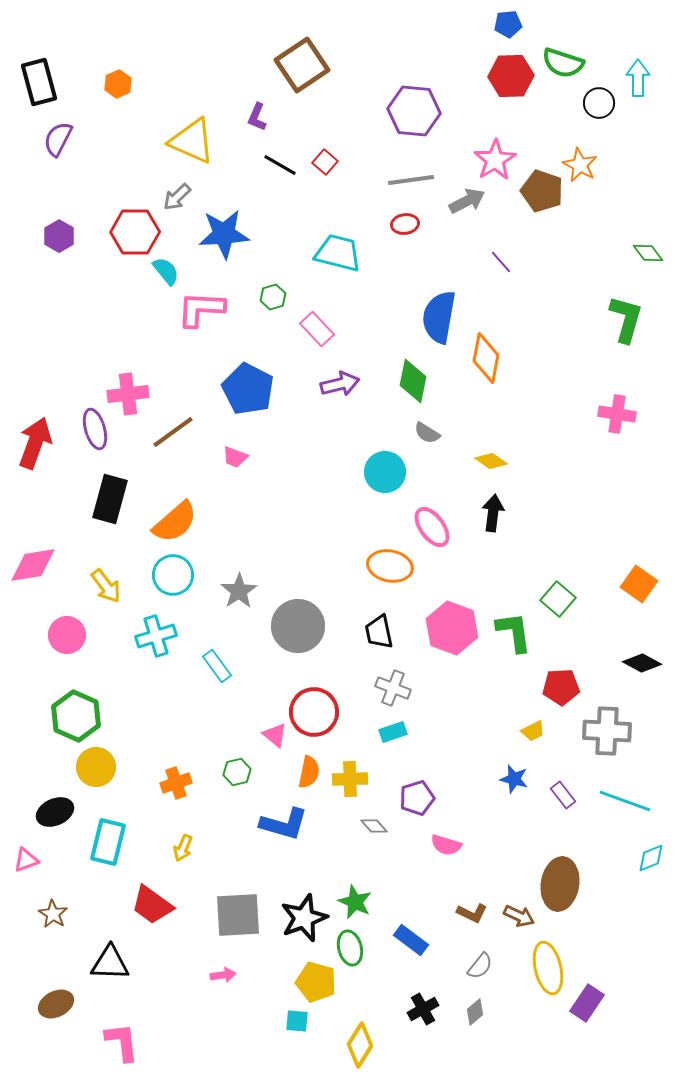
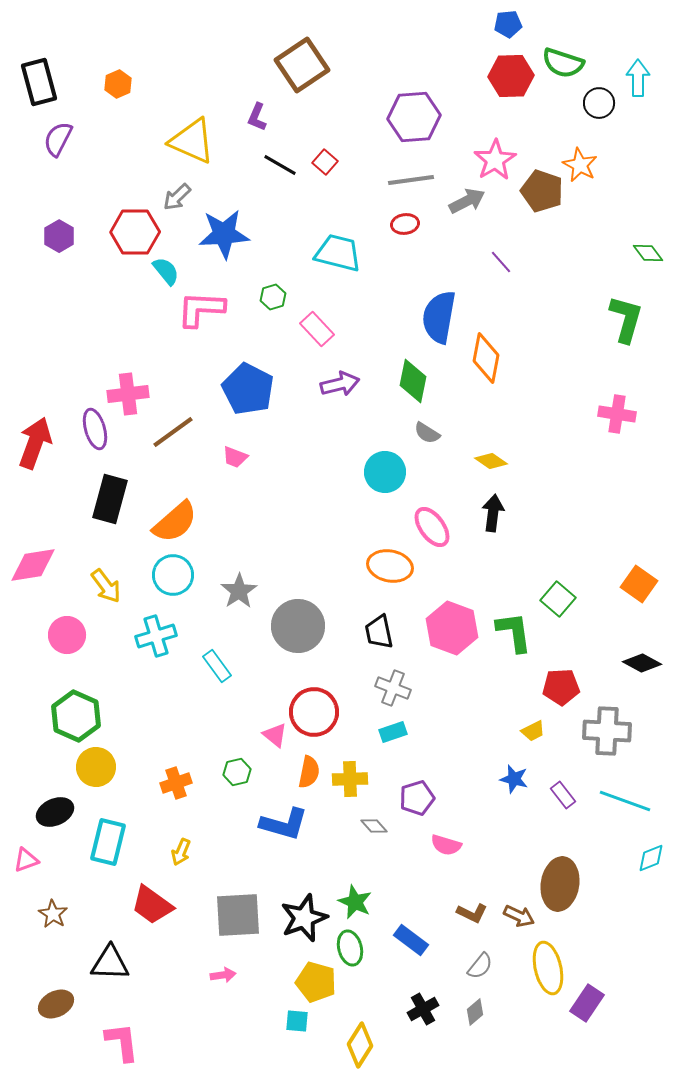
purple hexagon at (414, 111): moved 6 px down; rotated 9 degrees counterclockwise
yellow arrow at (183, 848): moved 2 px left, 4 px down
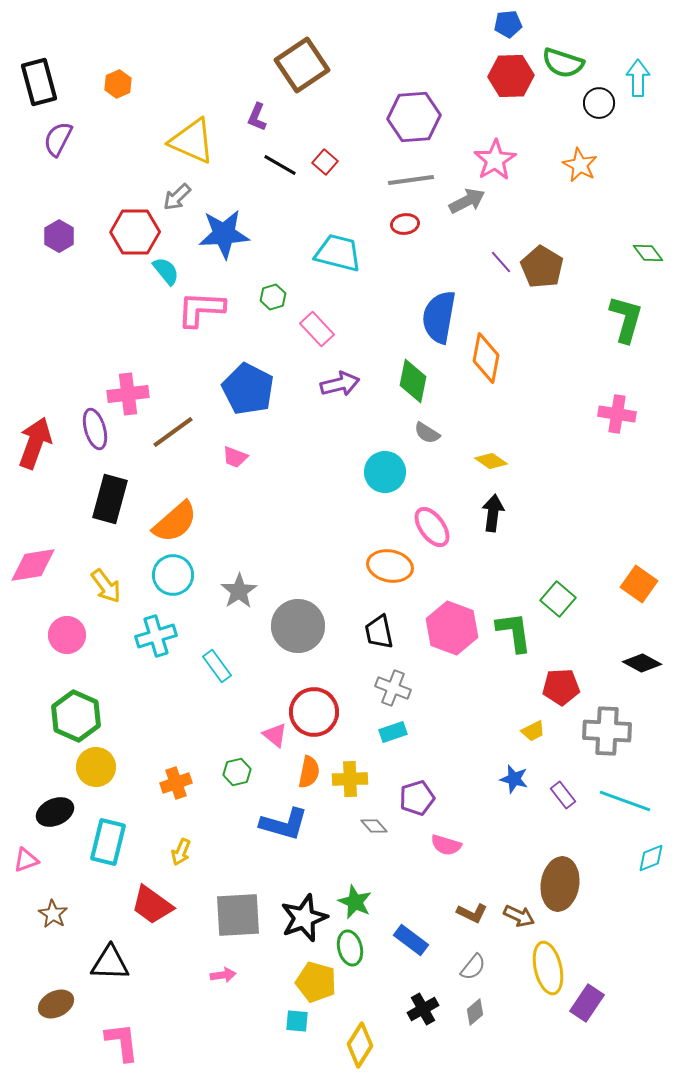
brown pentagon at (542, 191): moved 76 px down; rotated 12 degrees clockwise
gray semicircle at (480, 966): moved 7 px left, 1 px down
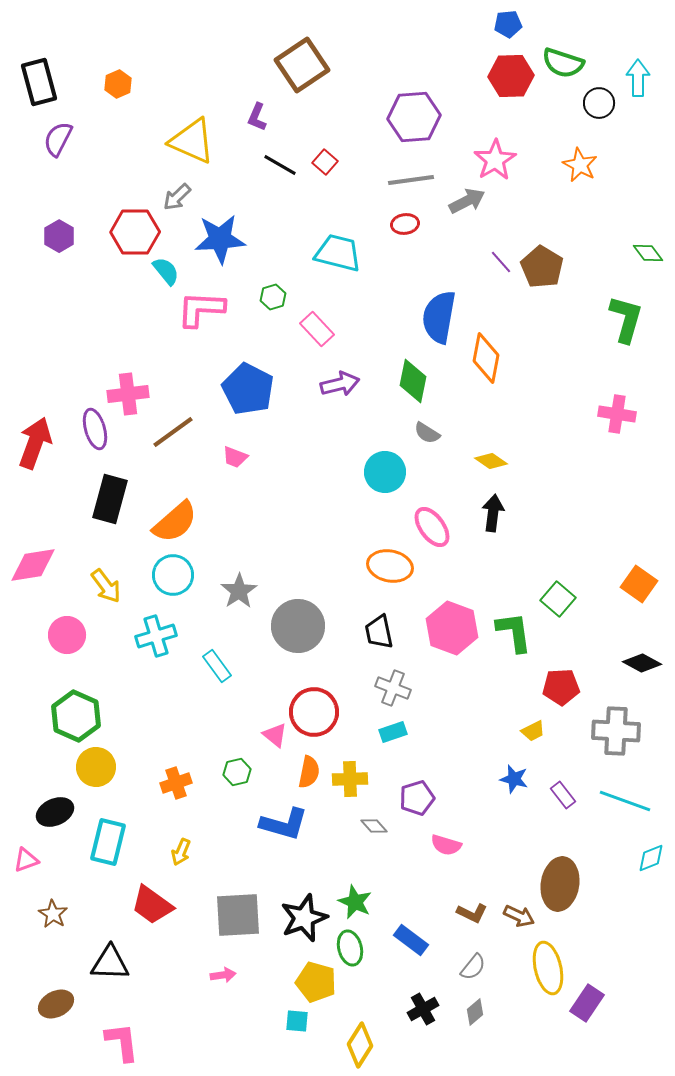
blue star at (224, 234): moved 4 px left, 5 px down
gray cross at (607, 731): moved 9 px right
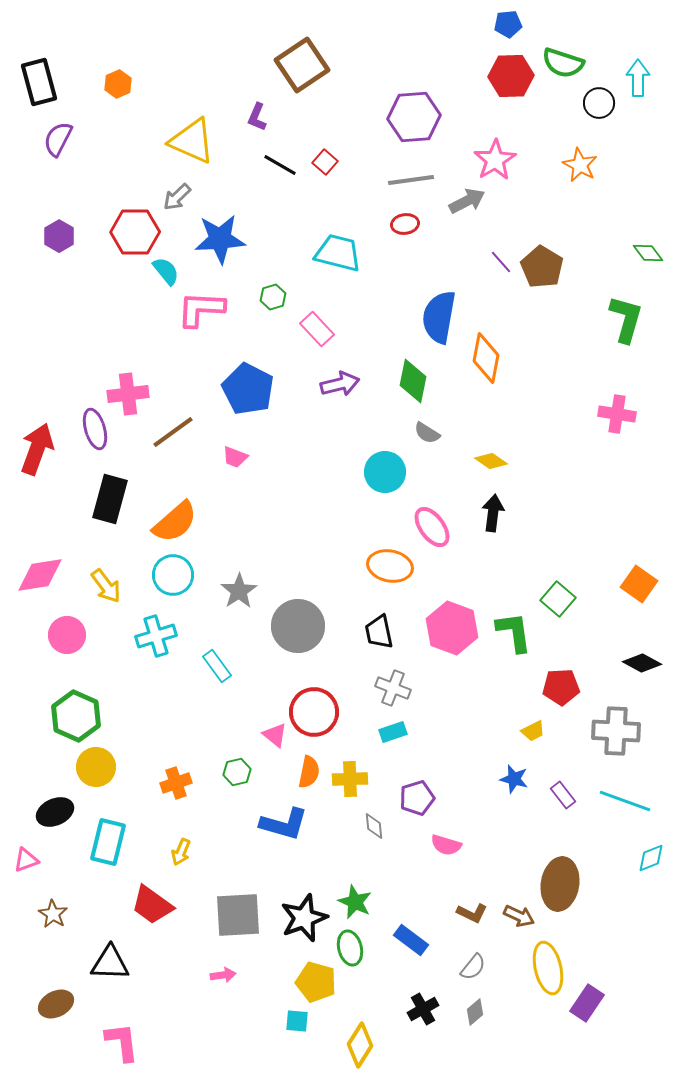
red arrow at (35, 443): moved 2 px right, 6 px down
pink diamond at (33, 565): moved 7 px right, 10 px down
gray diamond at (374, 826): rotated 36 degrees clockwise
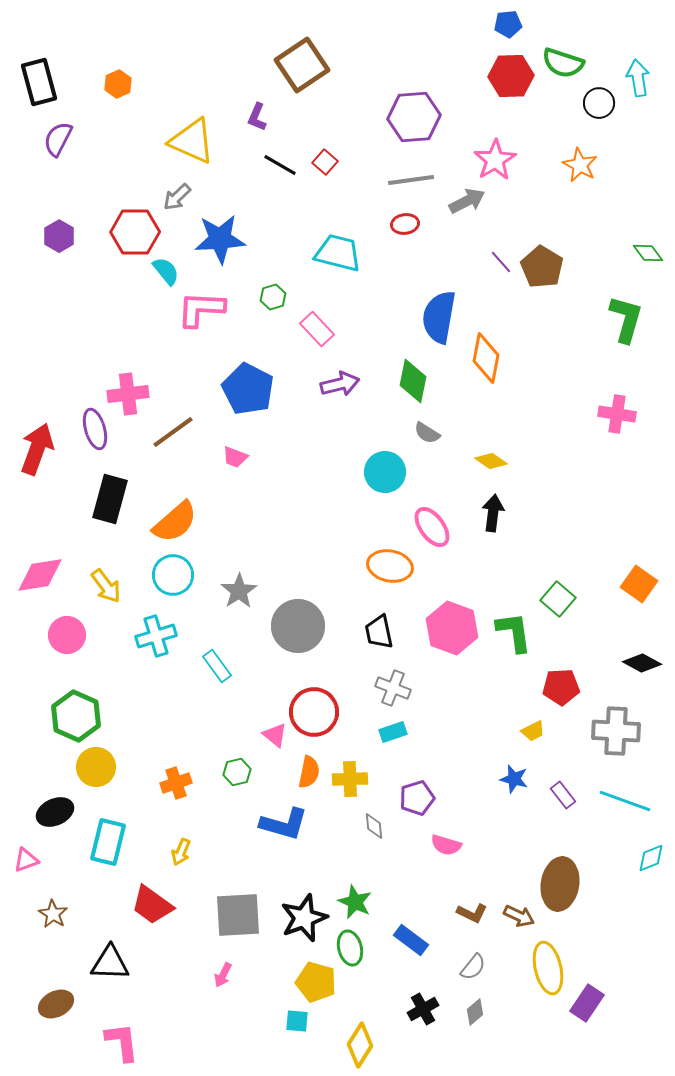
cyan arrow at (638, 78): rotated 9 degrees counterclockwise
pink arrow at (223, 975): rotated 125 degrees clockwise
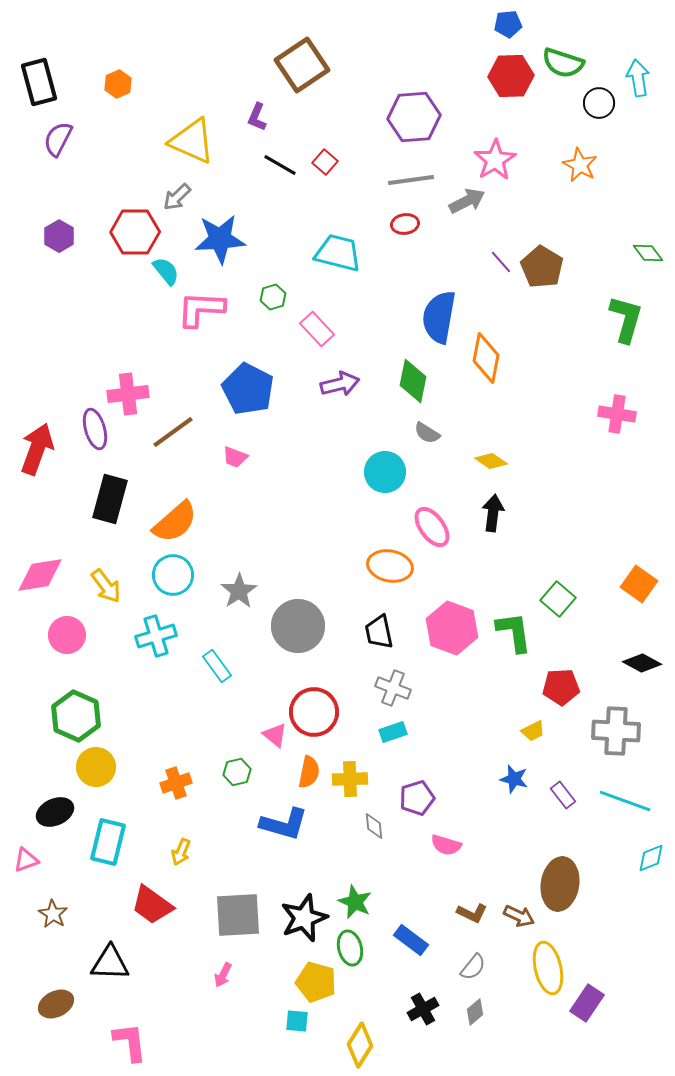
pink L-shape at (122, 1042): moved 8 px right
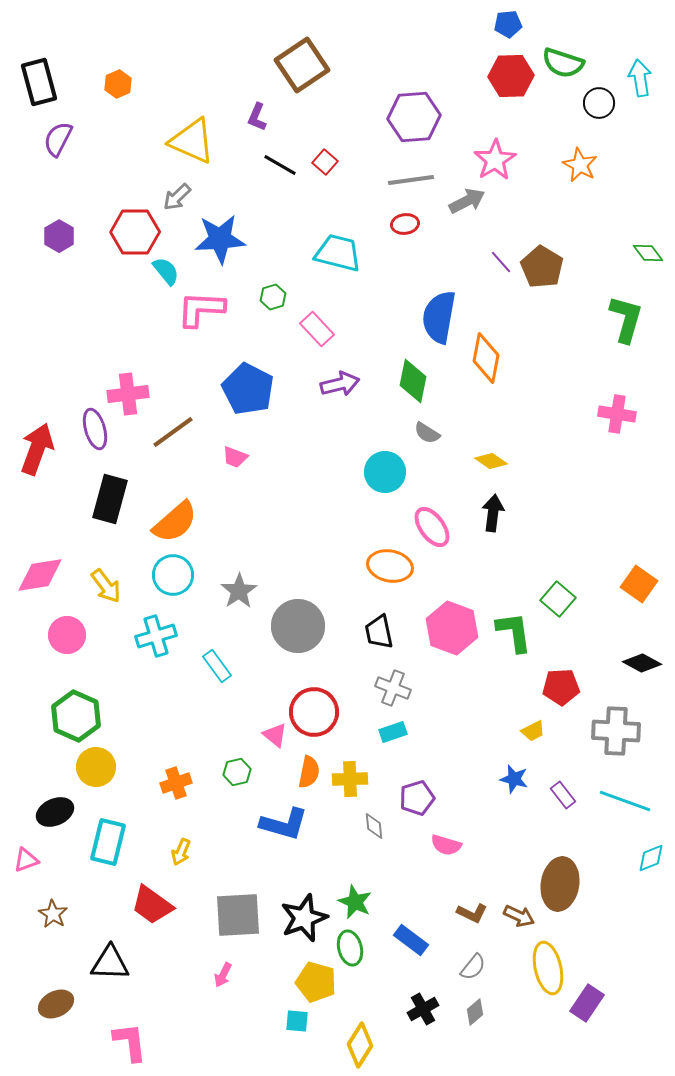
cyan arrow at (638, 78): moved 2 px right
